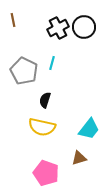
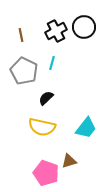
brown line: moved 8 px right, 15 px down
black cross: moved 2 px left, 3 px down
black semicircle: moved 1 px right, 2 px up; rotated 28 degrees clockwise
cyan trapezoid: moved 3 px left, 1 px up
brown triangle: moved 10 px left, 3 px down
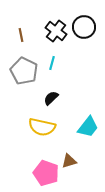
black cross: rotated 25 degrees counterclockwise
black semicircle: moved 5 px right
cyan trapezoid: moved 2 px right, 1 px up
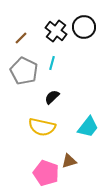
brown line: moved 3 px down; rotated 56 degrees clockwise
black semicircle: moved 1 px right, 1 px up
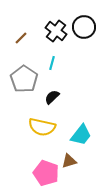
gray pentagon: moved 8 px down; rotated 8 degrees clockwise
cyan trapezoid: moved 7 px left, 8 px down
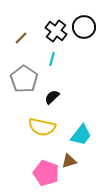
cyan line: moved 4 px up
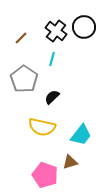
brown triangle: moved 1 px right, 1 px down
pink pentagon: moved 1 px left, 2 px down
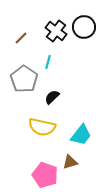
cyan line: moved 4 px left, 3 px down
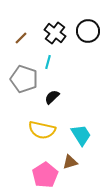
black circle: moved 4 px right, 4 px down
black cross: moved 1 px left, 2 px down
gray pentagon: rotated 16 degrees counterclockwise
yellow semicircle: moved 3 px down
cyan trapezoid: rotated 70 degrees counterclockwise
pink pentagon: rotated 20 degrees clockwise
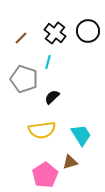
yellow semicircle: rotated 20 degrees counterclockwise
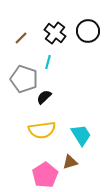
black semicircle: moved 8 px left
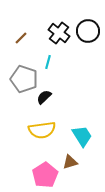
black cross: moved 4 px right
cyan trapezoid: moved 1 px right, 1 px down
